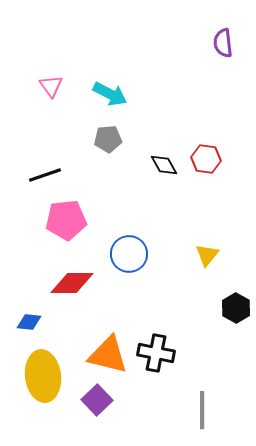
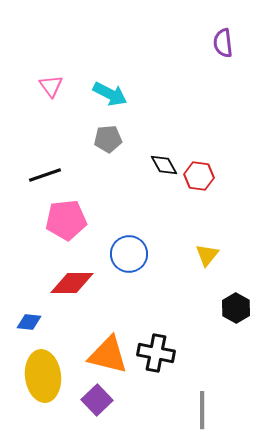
red hexagon: moved 7 px left, 17 px down
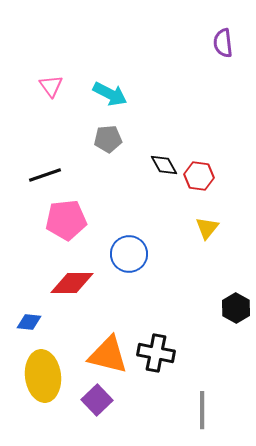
yellow triangle: moved 27 px up
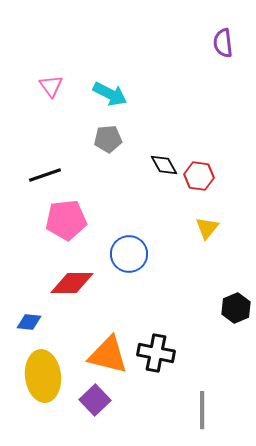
black hexagon: rotated 8 degrees clockwise
purple square: moved 2 px left
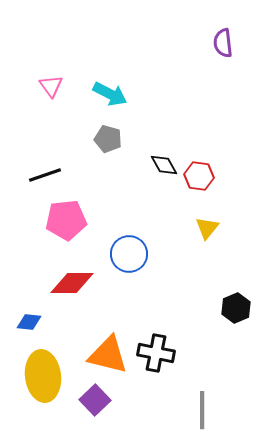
gray pentagon: rotated 20 degrees clockwise
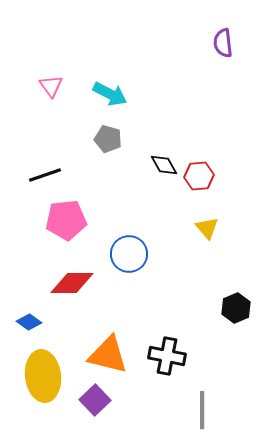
red hexagon: rotated 12 degrees counterclockwise
yellow triangle: rotated 20 degrees counterclockwise
blue diamond: rotated 30 degrees clockwise
black cross: moved 11 px right, 3 px down
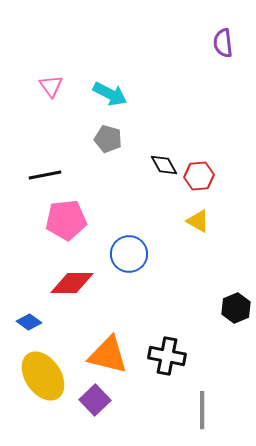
black line: rotated 8 degrees clockwise
yellow triangle: moved 9 px left, 7 px up; rotated 20 degrees counterclockwise
yellow ellipse: rotated 27 degrees counterclockwise
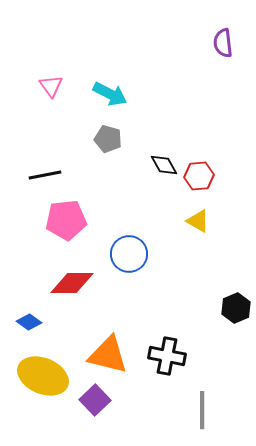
yellow ellipse: rotated 33 degrees counterclockwise
